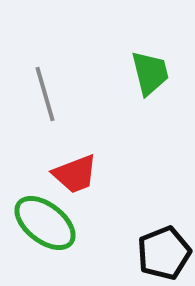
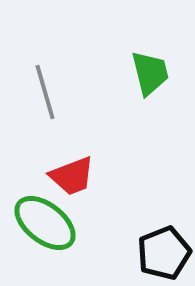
gray line: moved 2 px up
red trapezoid: moved 3 px left, 2 px down
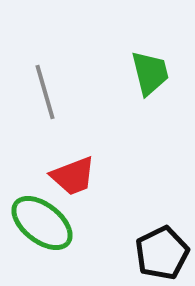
red trapezoid: moved 1 px right
green ellipse: moved 3 px left
black pentagon: moved 2 px left; rotated 4 degrees counterclockwise
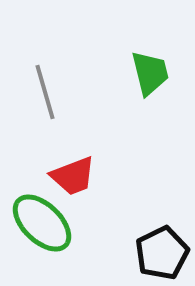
green ellipse: rotated 6 degrees clockwise
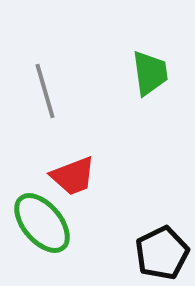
green trapezoid: rotated 6 degrees clockwise
gray line: moved 1 px up
green ellipse: rotated 6 degrees clockwise
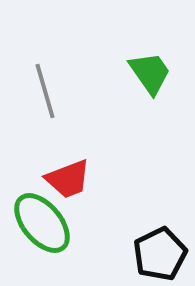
green trapezoid: rotated 27 degrees counterclockwise
red trapezoid: moved 5 px left, 3 px down
black pentagon: moved 2 px left, 1 px down
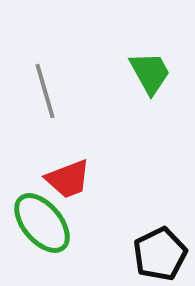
green trapezoid: rotated 6 degrees clockwise
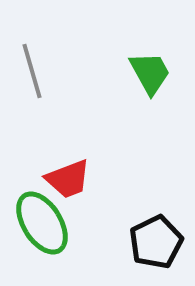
gray line: moved 13 px left, 20 px up
green ellipse: rotated 8 degrees clockwise
black pentagon: moved 4 px left, 12 px up
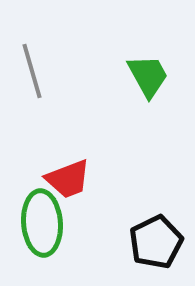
green trapezoid: moved 2 px left, 3 px down
green ellipse: rotated 28 degrees clockwise
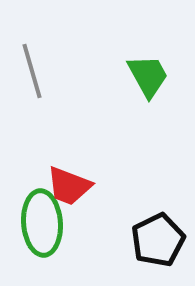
red trapezoid: moved 1 px right, 7 px down; rotated 42 degrees clockwise
black pentagon: moved 2 px right, 2 px up
